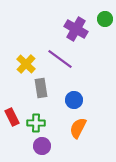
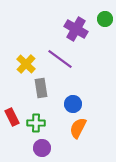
blue circle: moved 1 px left, 4 px down
purple circle: moved 2 px down
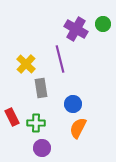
green circle: moved 2 px left, 5 px down
purple line: rotated 40 degrees clockwise
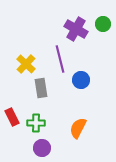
blue circle: moved 8 px right, 24 px up
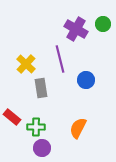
blue circle: moved 5 px right
red rectangle: rotated 24 degrees counterclockwise
green cross: moved 4 px down
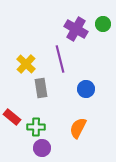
blue circle: moved 9 px down
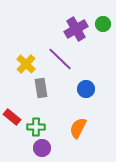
purple cross: rotated 30 degrees clockwise
purple line: rotated 32 degrees counterclockwise
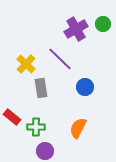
blue circle: moved 1 px left, 2 px up
purple circle: moved 3 px right, 3 px down
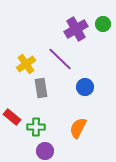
yellow cross: rotated 12 degrees clockwise
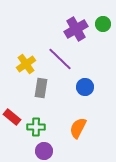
gray rectangle: rotated 18 degrees clockwise
purple circle: moved 1 px left
